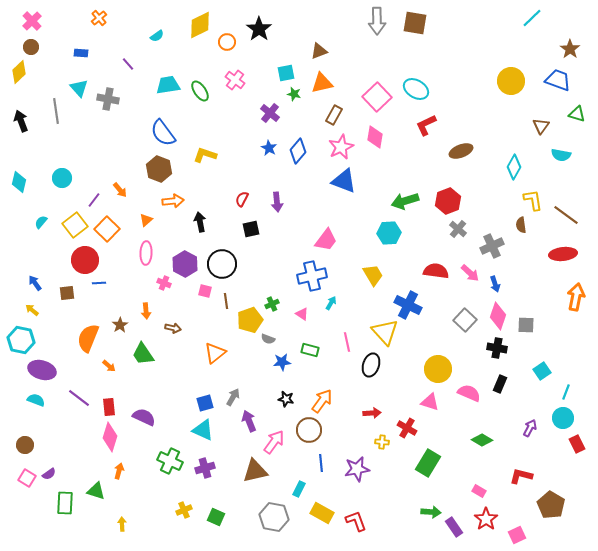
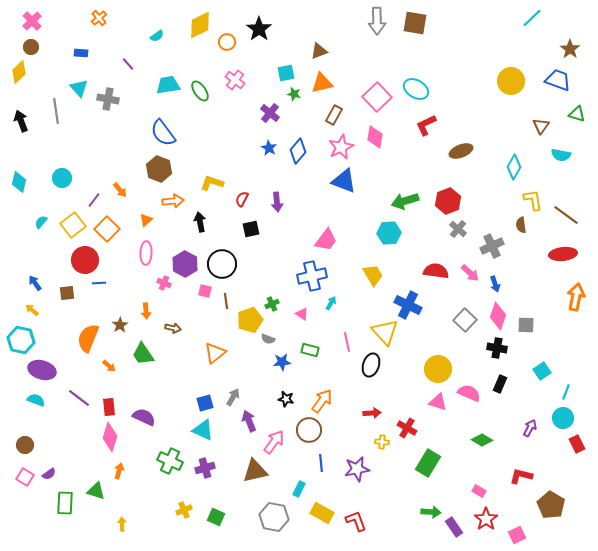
yellow L-shape at (205, 155): moved 7 px right, 28 px down
yellow square at (75, 225): moved 2 px left
pink triangle at (430, 402): moved 8 px right
pink square at (27, 478): moved 2 px left, 1 px up
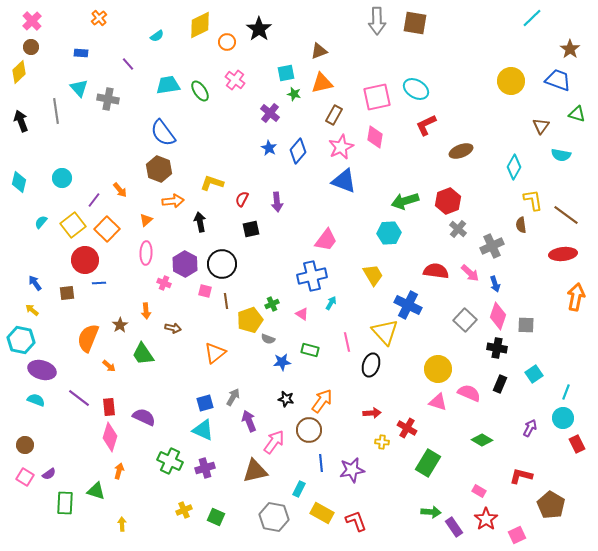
pink square at (377, 97): rotated 32 degrees clockwise
cyan square at (542, 371): moved 8 px left, 3 px down
purple star at (357, 469): moved 5 px left, 1 px down
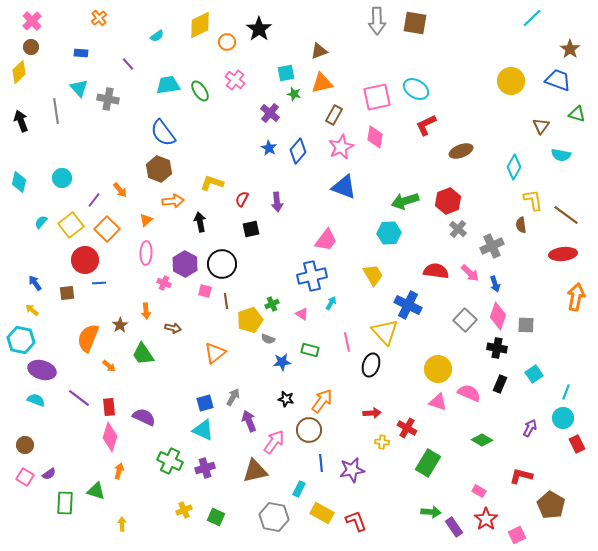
blue triangle at (344, 181): moved 6 px down
yellow square at (73, 225): moved 2 px left
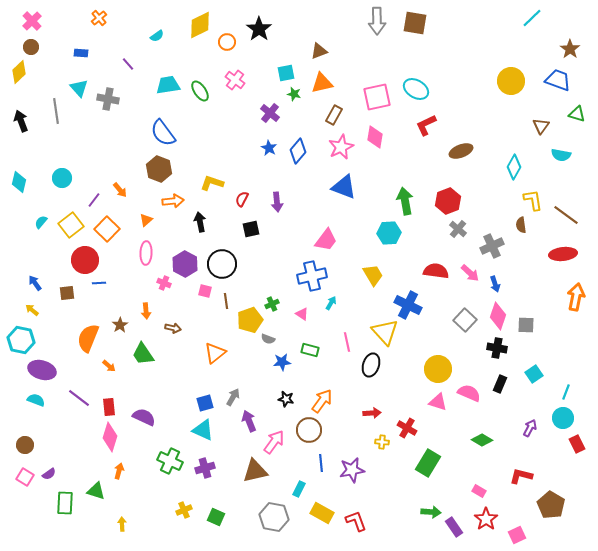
green arrow at (405, 201): rotated 96 degrees clockwise
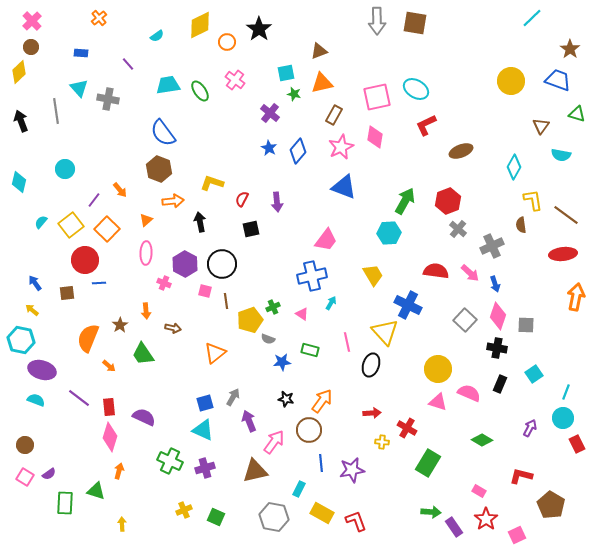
cyan circle at (62, 178): moved 3 px right, 9 px up
green arrow at (405, 201): rotated 40 degrees clockwise
green cross at (272, 304): moved 1 px right, 3 px down
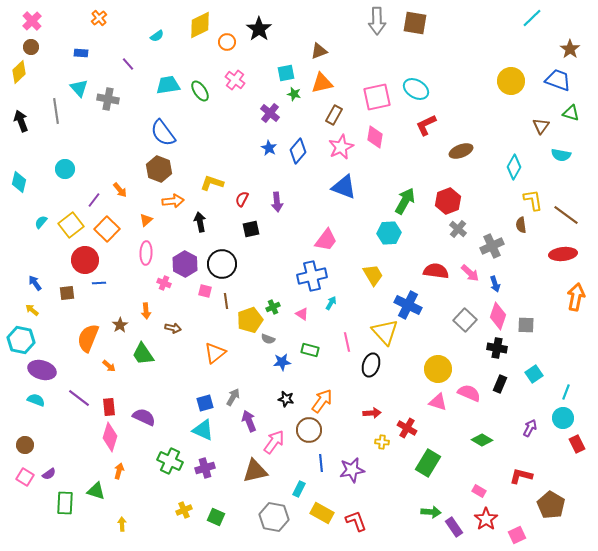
green triangle at (577, 114): moved 6 px left, 1 px up
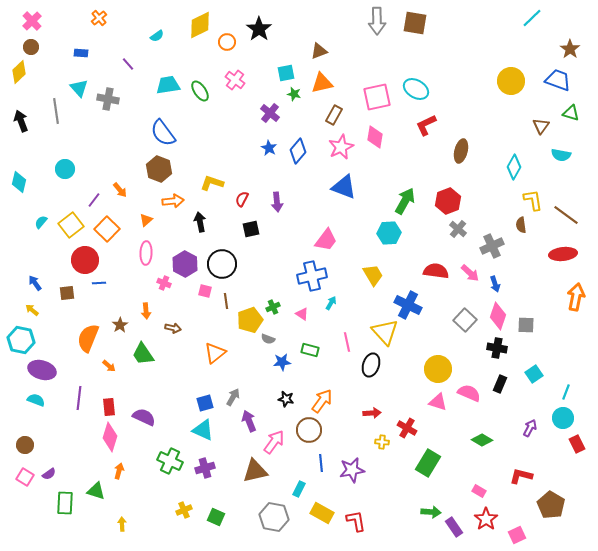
brown ellipse at (461, 151): rotated 55 degrees counterclockwise
purple line at (79, 398): rotated 60 degrees clockwise
red L-shape at (356, 521): rotated 10 degrees clockwise
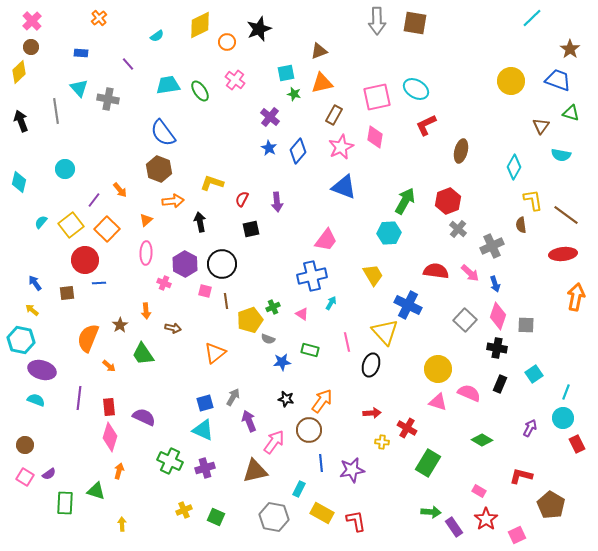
black star at (259, 29): rotated 15 degrees clockwise
purple cross at (270, 113): moved 4 px down
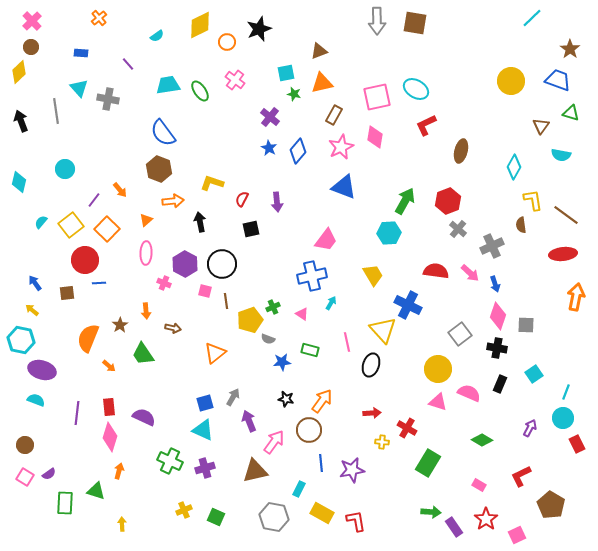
gray square at (465, 320): moved 5 px left, 14 px down; rotated 10 degrees clockwise
yellow triangle at (385, 332): moved 2 px left, 2 px up
purple line at (79, 398): moved 2 px left, 15 px down
red L-shape at (521, 476): rotated 40 degrees counterclockwise
pink rectangle at (479, 491): moved 6 px up
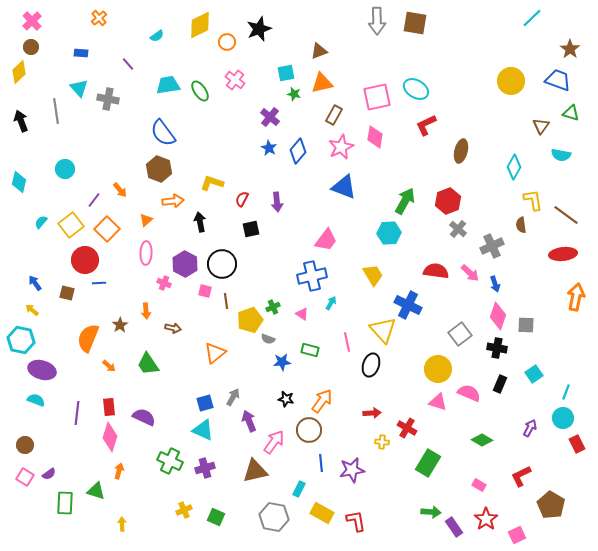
brown square at (67, 293): rotated 21 degrees clockwise
green trapezoid at (143, 354): moved 5 px right, 10 px down
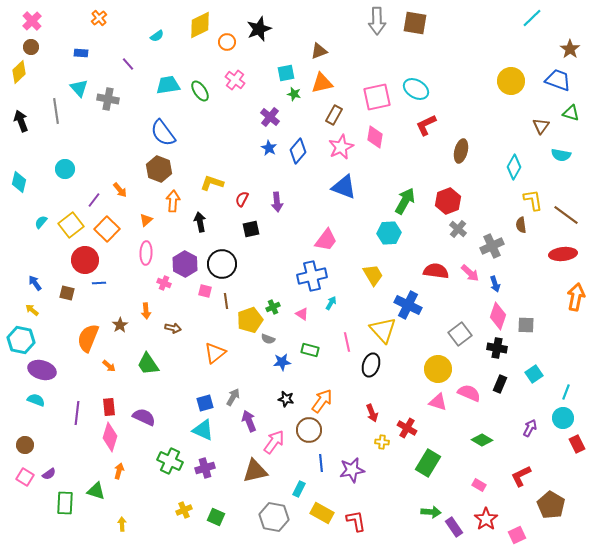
orange arrow at (173, 201): rotated 80 degrees counterclockwise
red arrow at (372, 413): rotated 72 degrees clockwise
